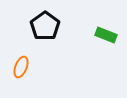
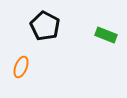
black pentagon: rotated 8 degrees counterclockwise
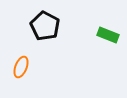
green rectangle: moved 2 px right
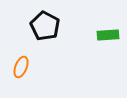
green rectangle: rotated 25 degrees counterclockwise
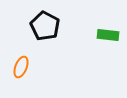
green rectangle: rotated 10 degrees clockwise
